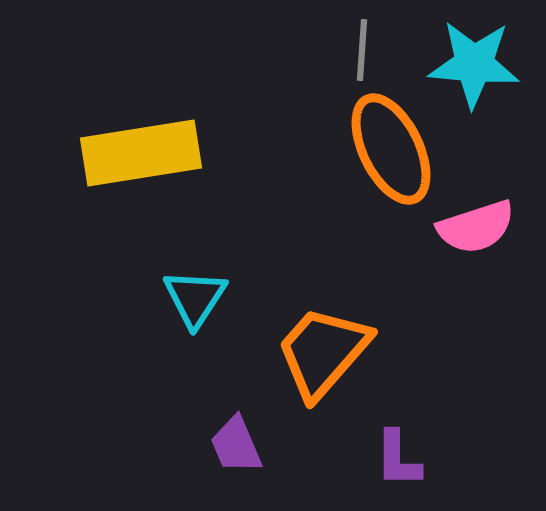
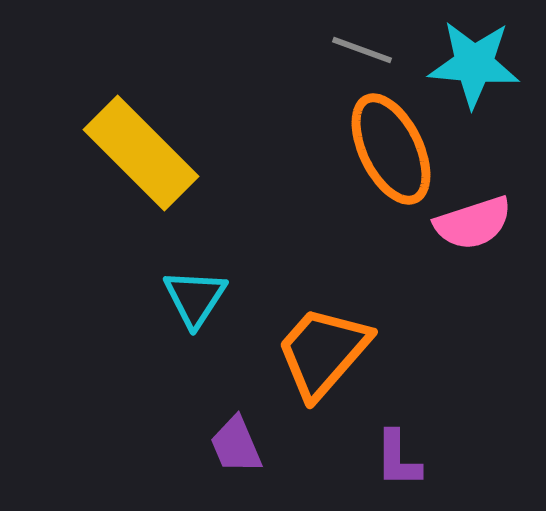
gray line: rotated 74 degrees counterclockwise
yellow rectangle: rotated 54 degrees clockwise
pink semicircle: moved 3 px left, 4 px up
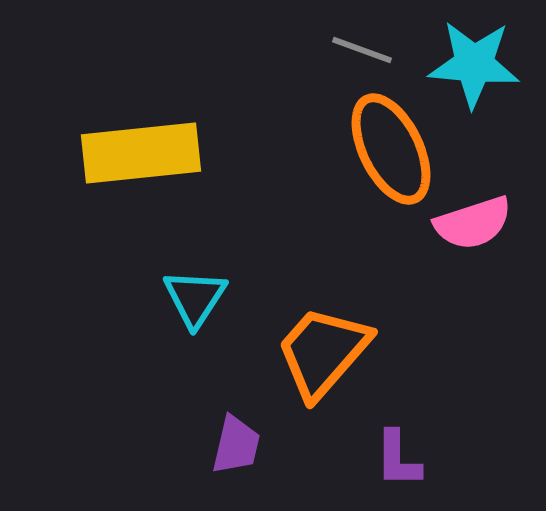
yellow rectangle: rotated 51 degrees counterclockwise
purple trapezoid: rotated 144 degrees counterclockwise
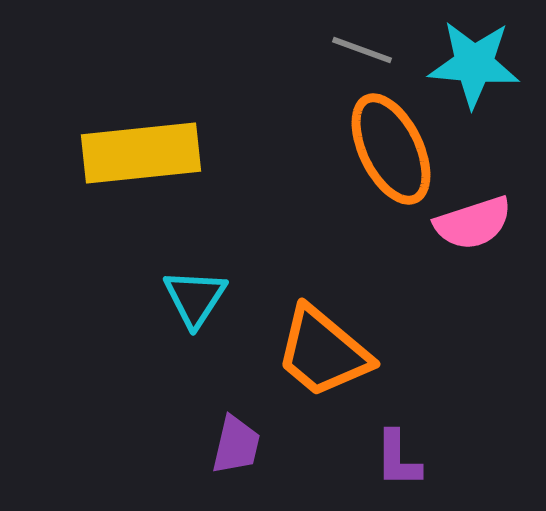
orange trapezoid: rotated 91 degrees counterclockwise
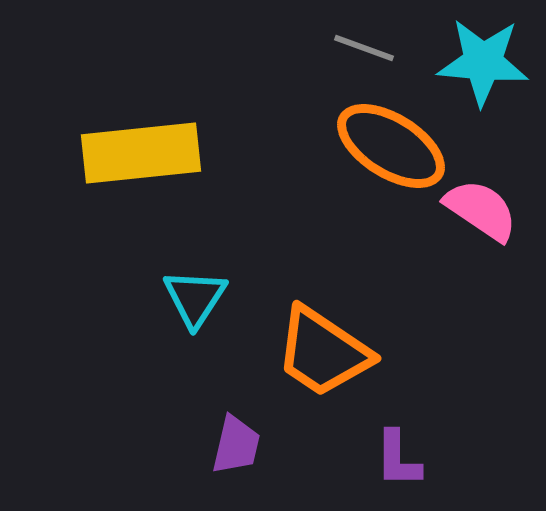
gray line: moved 2 px right, 2 px up
cyan star: moved 9 px right, 2 px up
orange ellipse: moved 3 px up; rotated 32 degrees counterclockwise
pink semicircle: moved 8 px right, 13 px up; rotated 128 degrees counterclockwise
orange trapezoid: rotated 6 degrees counterclockwise
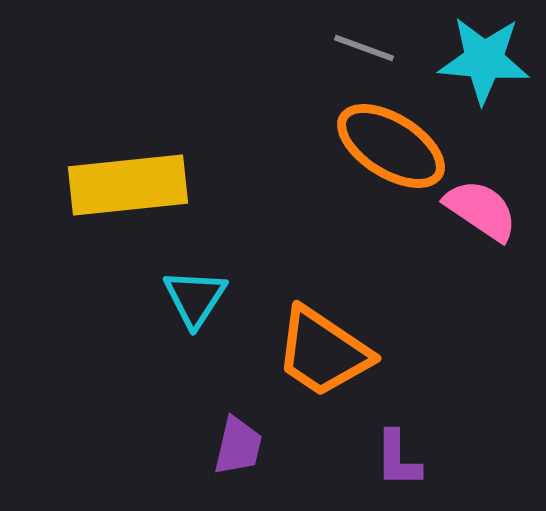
cyan star: moved 1 px right, 2 px up
yellow rectangle: moved 13 px left, 32 px down
purple trapezoid: moved 2 px right, 1 px down
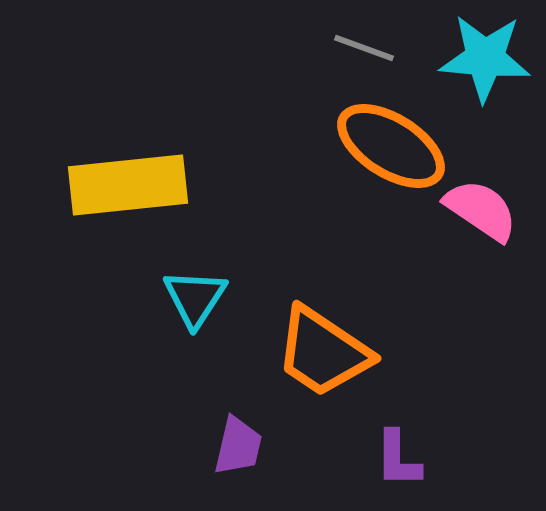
cyan star: moved 1 px right, 2 px up
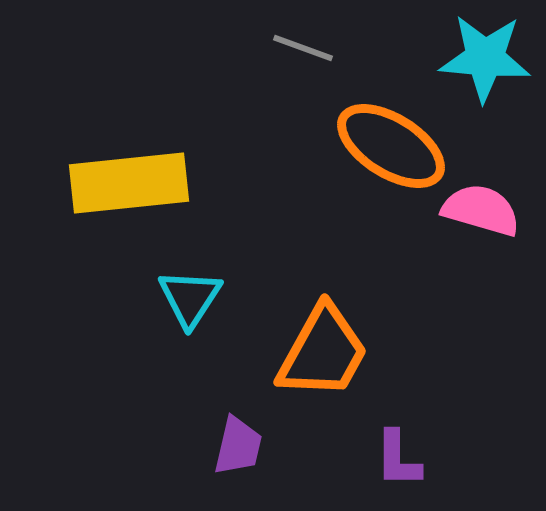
gray line: moved 61 px left
yellow rectangle: moved 1 px right, 2 px up
pink semicircle: rotated 18 degrees counterclockwise
cyan triangle: moved 5 px left
orange trapezoid: rotated 95 degrees counterclockwise
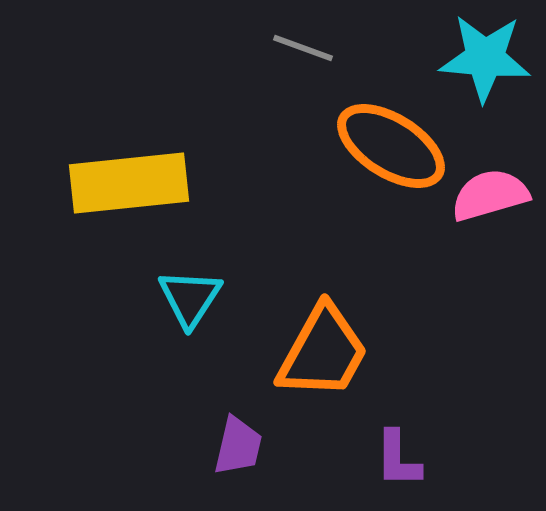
pink semicircle: moved 9 px right, 15 px up; rotated 32 degrees counterclockwise
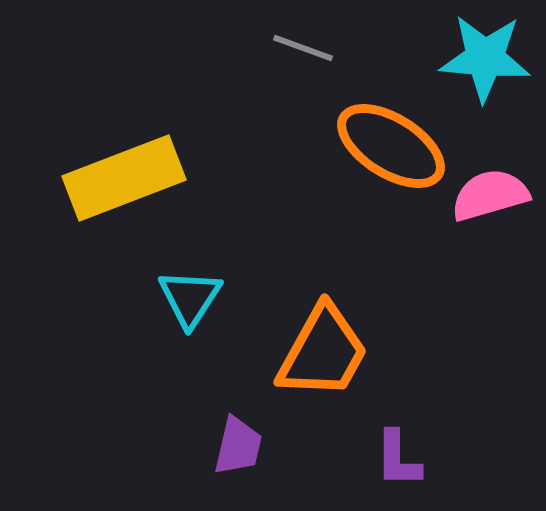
yellow rectangle: moved 5 px left, 5 px up; rotated 15 degrees counterclockwise
